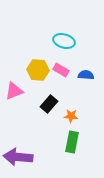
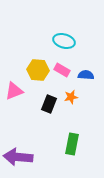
pink rectangle: moved 1 px right
black rectangle: rotated 18 degrees counterclockwise
orange star: moved 19 px up; rotated 16 degrees counterclockwise
green rectangle: moved 2 px down
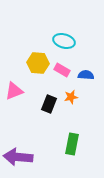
yellow hexagon: moved 7 px up
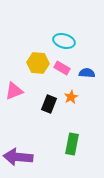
pink rectangle: moved 2 px up
blue semicircle: moved 1 px right, 2 px up
orange star: rotated 16 degrees counterclockwise
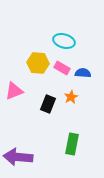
blue semicircle: moved 4 px left
black rectangle: moved 1 px left
